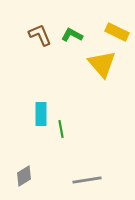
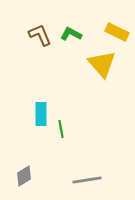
green L-shape: moved 1 px left, 1 px up
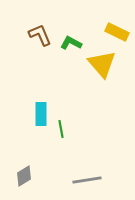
green L-shape: moved 9 px down
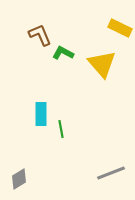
yellow rectangle: moved 3 px right, 4 px up
green L-shape: moved 8 px left, 10 px down
gray diamond: moved 5 px left, 3 px down
gray line: moved 24 px right, 7 px up; rotated 12 degrees counterclockwise
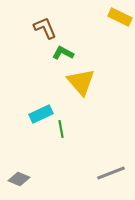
yellow rectangle: moved 11 px up
brown L-shape: moved 5 px right, 7 px up
yellow triangle: moved 21 px left, 18 px down
cyan rectangle: rotated 65 degrees clockwise
gray diamond: rotated 55 degrees clockwise
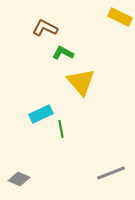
brown L-shape: rotated 40 degrees counterclockwise
